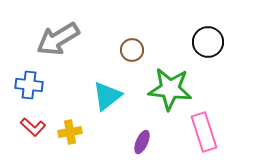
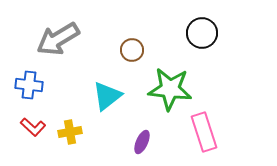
black circle: moved 6 px left, 9 px up
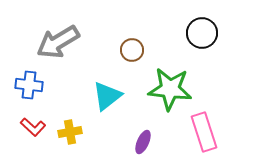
gray arrow: moved 3 px down
purple ellipse: moved 1 px right
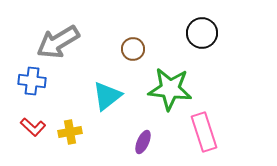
brown circle: moved 1 px right, 1 px up
blue cross: moved 3 px right, 4 px up
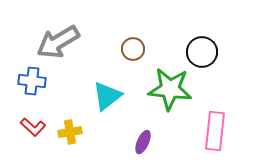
black circle: moved 19 px down
pink rectangle: moved 11 px right, 1 px up; rotated 24 degrees clockwise
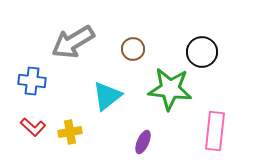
gray arrow: moved 15 px right
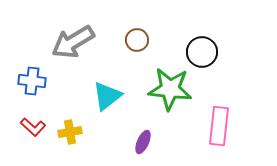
brown circle: moved 4 px right, 9 px up
pink rectangle: moved 4 px right, 5 px up
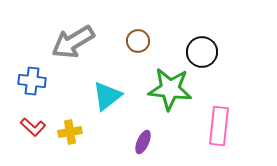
brown circle: moved 1 px right, 1 px down
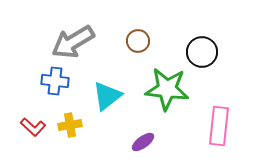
blue cross: moved 23 px right
green star: moved 3 px left
yellow cross: moved 7 px up
purple ellipse: rotated 30 degrees clockwise
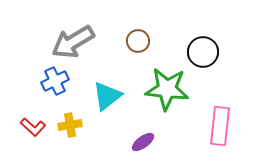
black circle: moved 1 px right
blue cross: rotated 32 degrees counterclockwise
pink rectangle: moved 1 px right
